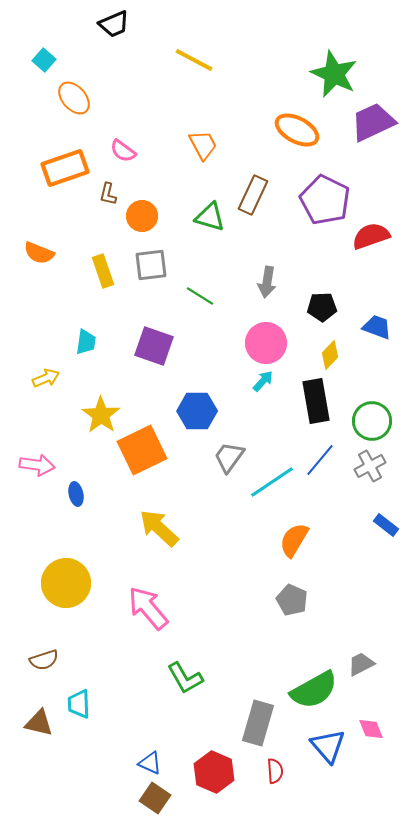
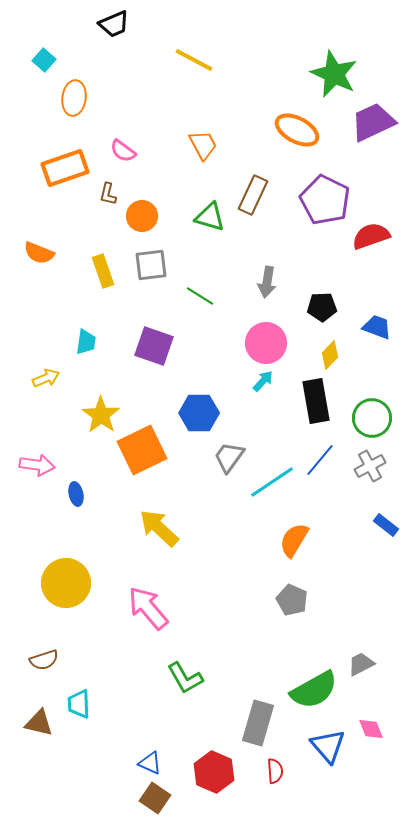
orange ellipse at (74, 98): rotated 48 degrees clockwise
blue hexagon at (197, 411): moved 2 px right, 2 px down
green circle at (372, 421): moved 3 px up
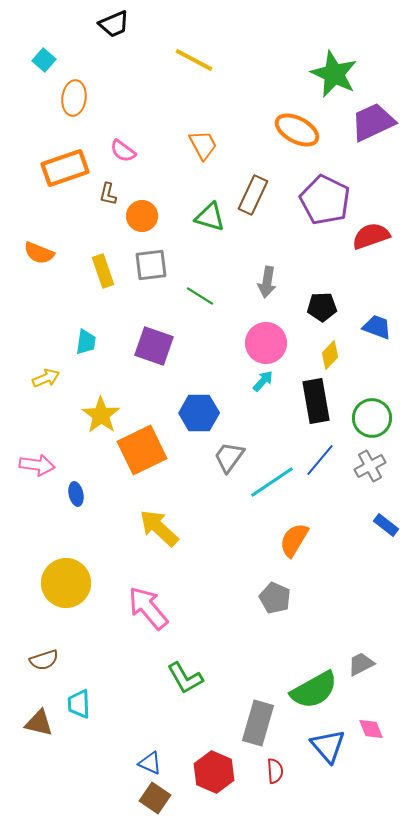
gray pentagon at (292, 600): moved 17 px left, 2 px up
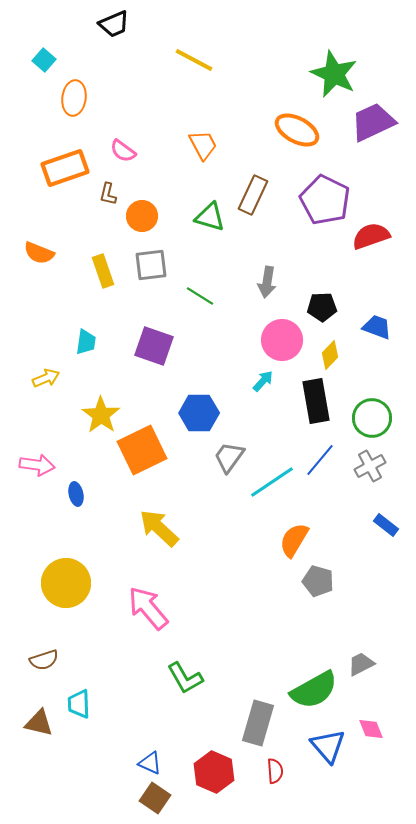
pink circle at (266, 343): moved 16 px right, 3 px up
gray pentagon at (275, 598): moved 43 px right, 17 px up; rotated 8 degrees counterclockwise
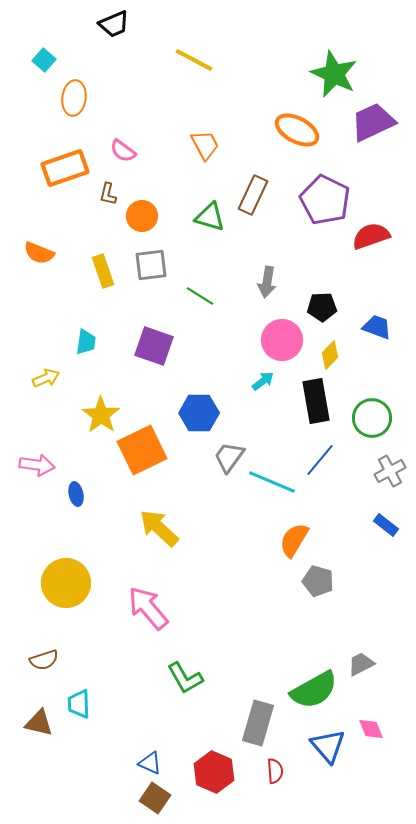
orange trapezoid at (203, 145): moved 2 px right
cyan arrow at (263, 381): rotated 10 degrees clockwise
gray cross at (370, 466): moved 20 px right, 5 px down
cyan line at (272, 482): rotated 57 degrees clockwise
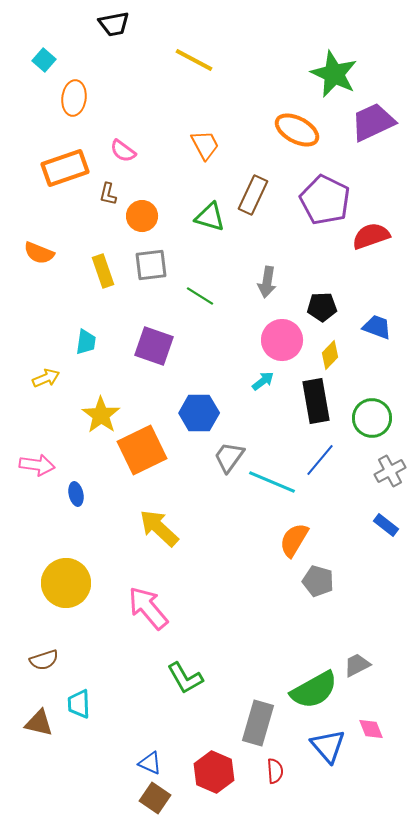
black trapezoid at (114, 24): rotated 12 degrees clockwise
gray trapezoid at (361, 664): moved 4 px left, 1 px down
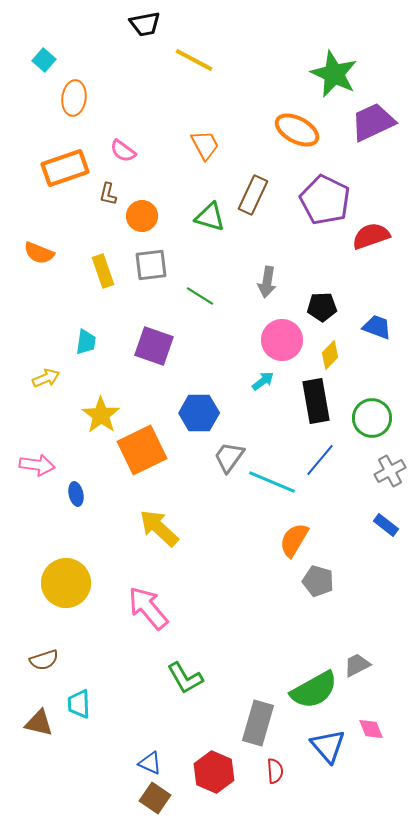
black trapezoid at (114, 24): moved 31 px right
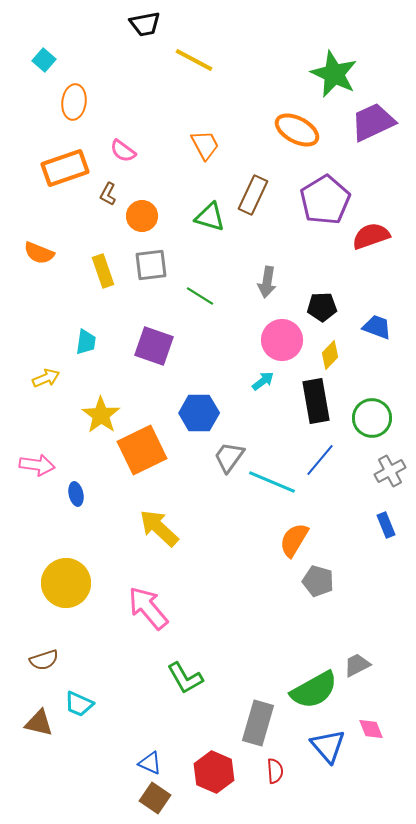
orange ellipse at (74, 98): moved 4 px down
brown L-shape at (108, 194): rotated 15 degrees clockwise
purple pentagon at (325, 200): rotated 15 degrees clockwise
blue rectangle at (386, 525): rotated 30 degrees clockwise
cyan trapezoid at (79, 704): rotated 64 degrees counterclockwise
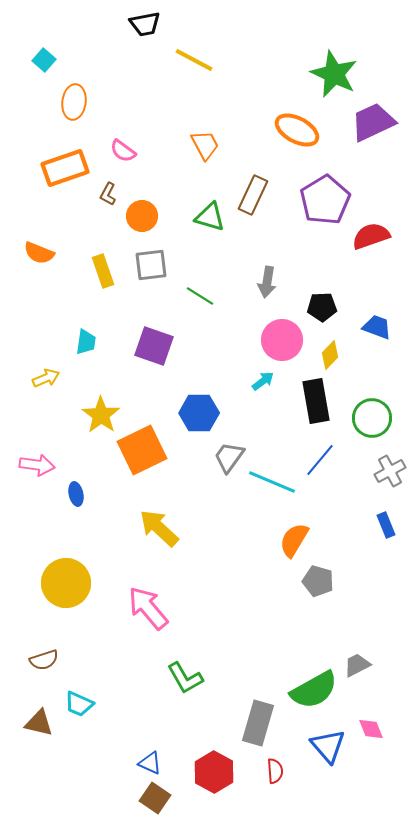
red hexagon at (214, 772): rotated 6 degrees clockwise
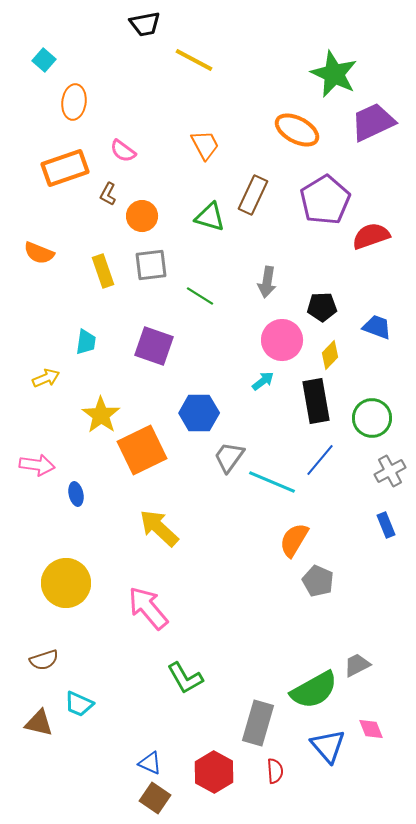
gray pentagon at (318, 581): rotated 8 degrees clockwise
